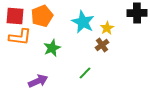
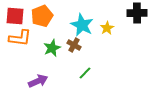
cyan star: moved 1 px left, 3 px down
orange L-shape: moved 1 px down
brown cross: moved 28 px left; rotated 24 degrees counterclockwise
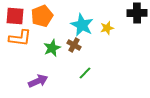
yellow star: rotated 16 degrees clockwise
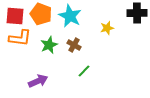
orange pentagon: moved 1 px left, 2 px up; rotated 30 degrees counterclockwise
cyan star: moved 12 px left, 9 px up
green star: moved 3 px left, 3 px up
green line: moved 1 px left, 2 px up
